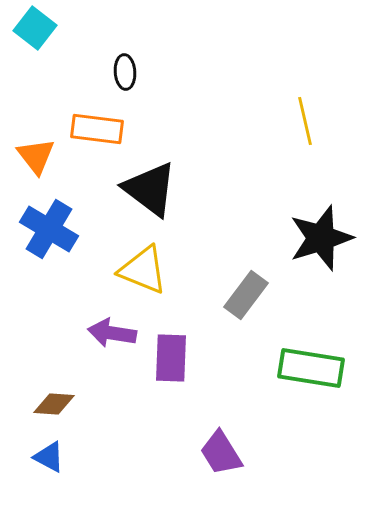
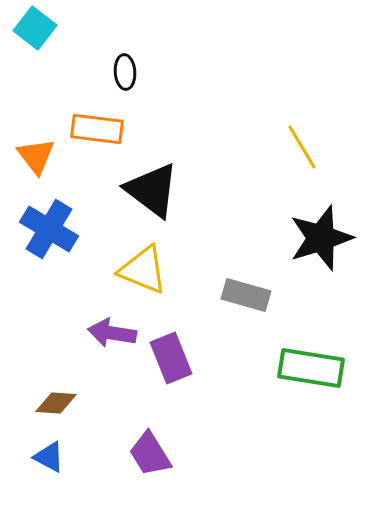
yellow line: moved 3 px left, 26 px down; rotated 18 degrees counterclockwise
black triangle: moved 2 px right, 1 px down
gray rectangle: rotated 69 degrees clockwise
purple rectangle: rotated 24 degrees counterclockwise
brown diamond: moved 2 px right, 1 px up
purple trapezoid: moved 71 px left, 1 px down
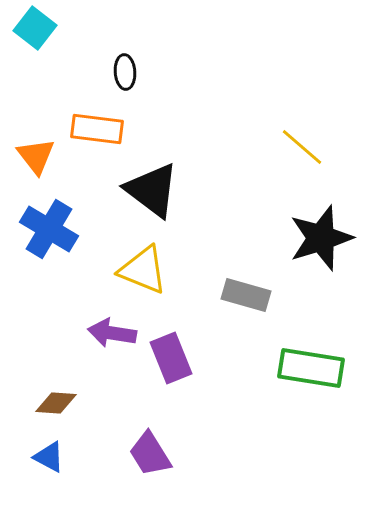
yellow line: rotated 18 degrees counterclockwise
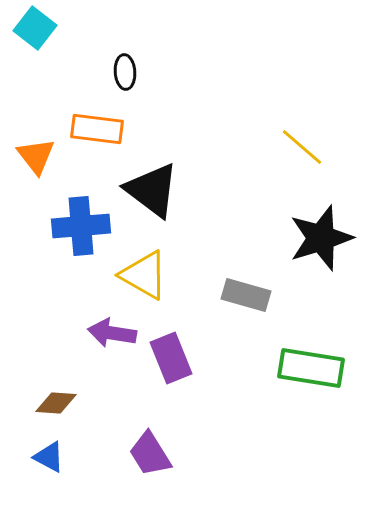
blue cross: moved 32 px right, 3 px up; rotated 36 degrees counterclockwise
yellow triangle: moved 1 px right, 5 px down; rotated 8 degrees clockwise
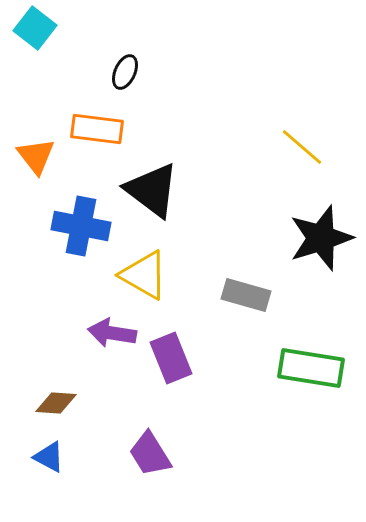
black ellipse: rotated 28 degrees clockwise
blue cross: rotated 16 degrees clockwise
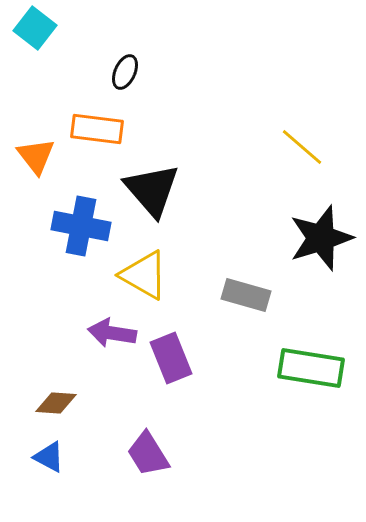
black triangle: rotated 12 degrees clockwise
purple trapezoid: moved 2 px left
